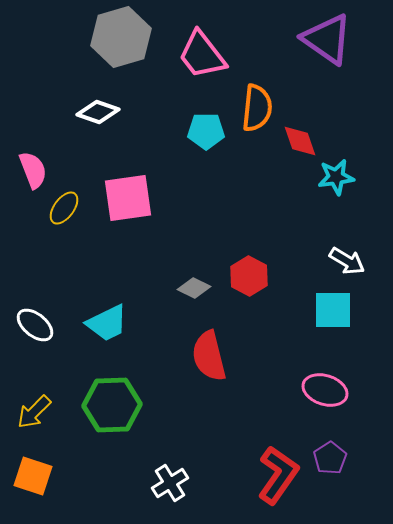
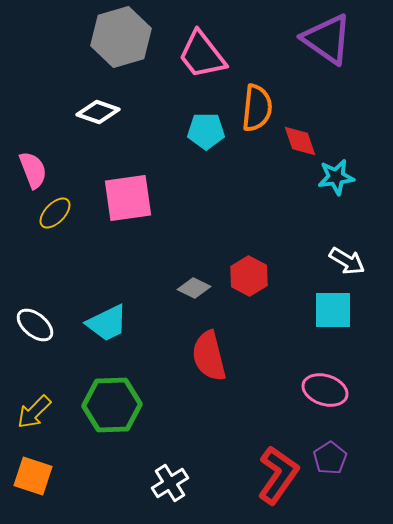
yellow ellipse: moved 9 px left, 5 px down; rotated 8 degrees clockwise
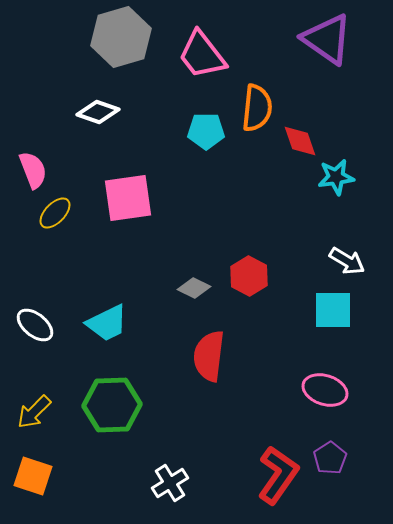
red semicircle: rotated 21 degrees clockwise
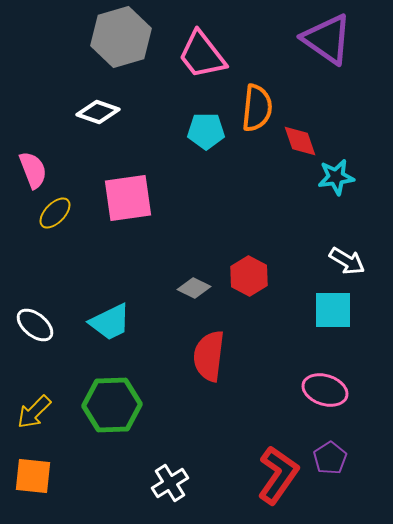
cyan trapezoid: moved 3 px right, 1 px up
orange square: rotated 12 degrees counterclockwise
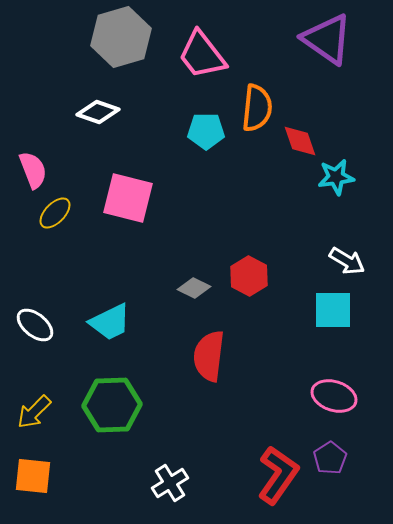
pink square: rotated 22 degrees clockwise
pink ellipse: moved 9 px right, 6 px down
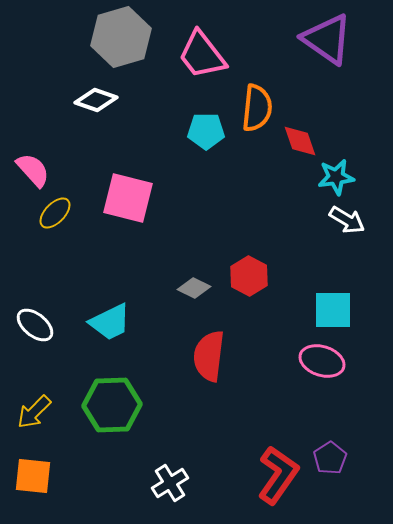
white diamond: moved 2 px left, 12 px up
pink semicircle: rotated 21 degrees counterclockwise
white arrow: moved 41 px up
pink ellipse: moved 12 px left, 35 px up
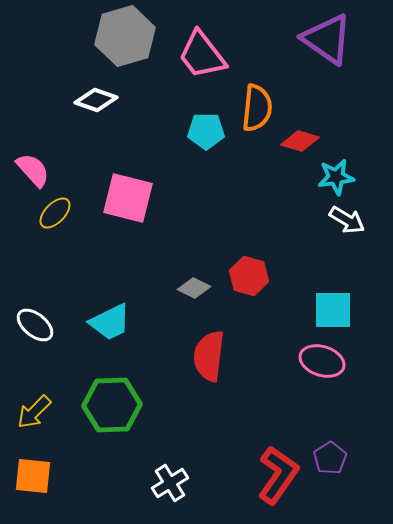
gray hexagon: moved 4 px right, 1 px up
red diamond: rotated 54 degrees counterclockwise
red hexagon: rotated 12 degrees counterclockwise
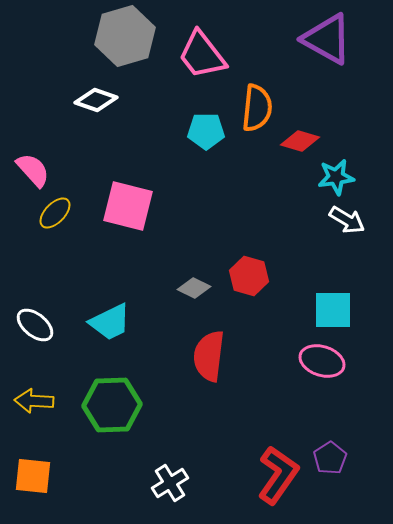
purple triangle: rotated 6 degrees counterclockwise
pink square: moved 8 px down
yellow arrow: moved 11 px up; rotated 48 degrees clockwise
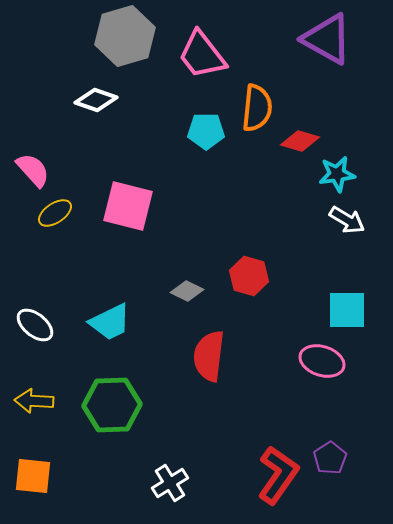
cyan star: moved 1 px right, 3 px up
yellow ellipse: rotated 12 degrees clockwise
gray diamond: moved 7 px left, 3 px down
cyan square: moved 14 px right
